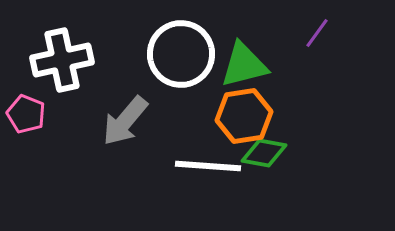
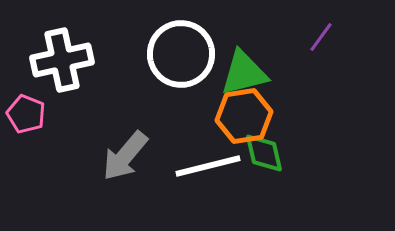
purple line: moved 4 px right, 4 px down
green triangle: moved 8 px down
gray arrow: moved 35 px down
green diamond: rotated 66 degrees clockwise
white line: rotated 18 degrees counterclockwise
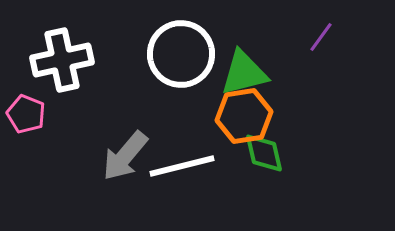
white line: moved 26 px left
